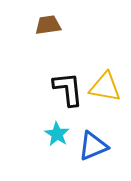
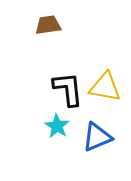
cyan star: moved 8 px up
blue triangle: moved 4 px right, 9 px up
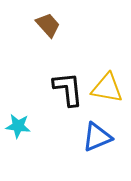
brown trapezoid: rotated 56 degrees clockwise
yellow triangle: moved 2 px right, 1 px down
cyan star: moved 39 px left; rotated 25 degrees counterclockwise
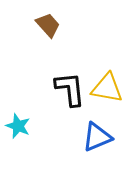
black L-shape: moved 2 px right
cyan star: rotated 15 degrees clockwise
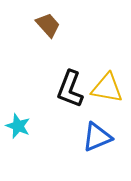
black L-shape: rotated 153 degrees counterclockwise
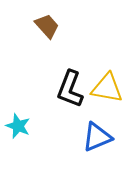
brown trapezoid: moved 1 px left, 1 px down
